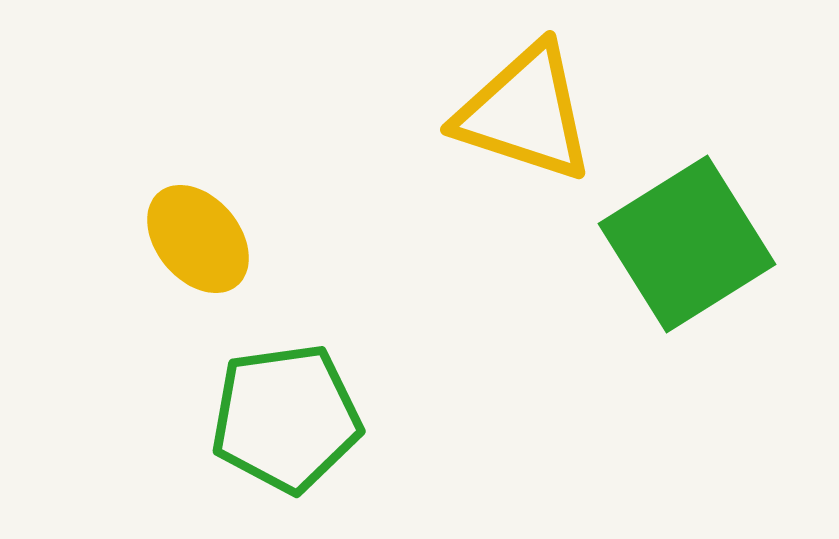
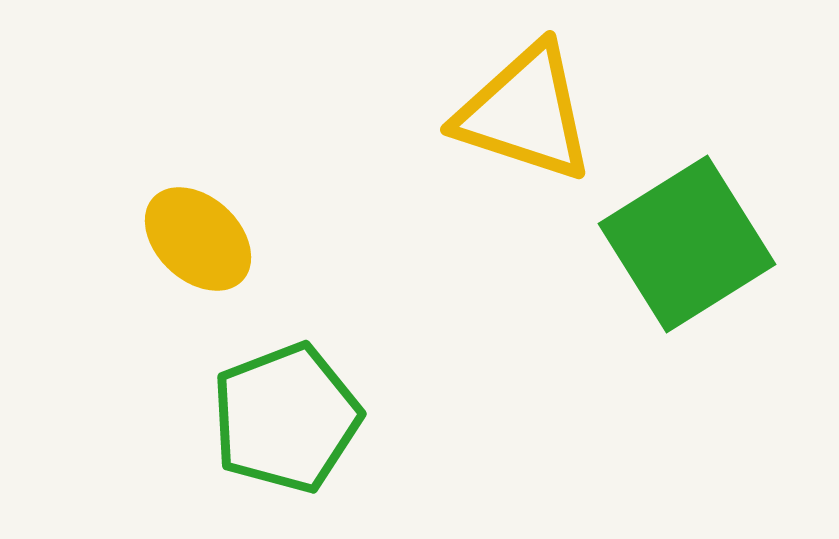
yellow ellipse: rotated 7 degrees counterclockwise
green pentagon: rotated 13 degrees counterclockwise
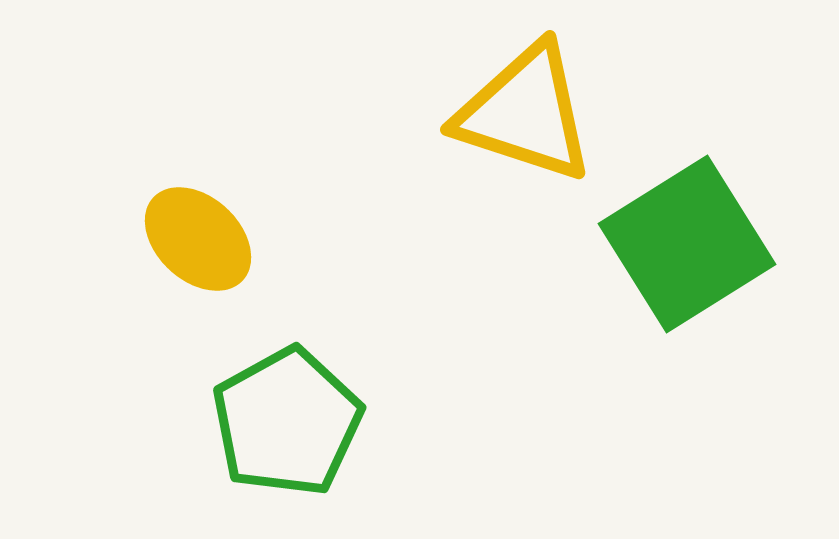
green pentagon: moved 1 px right, 4 px down; rotated 8 degrees counterclockwise
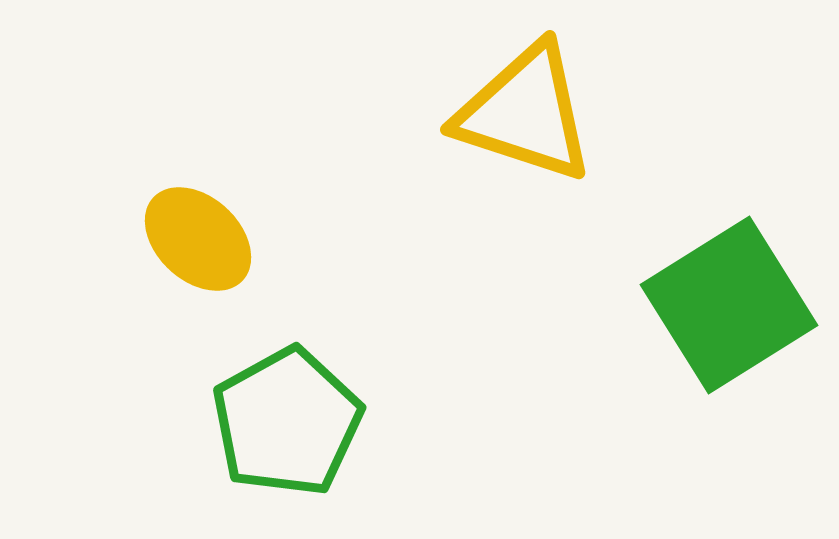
green square: moved 42 px right, 61 px down
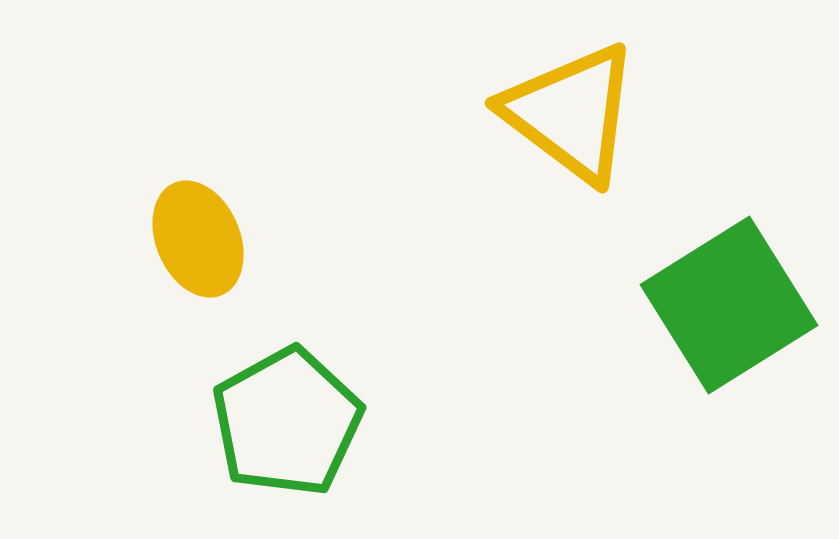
yellow triangle: moved 46 px right; rotated 19 degrees clockwise
yellow ellipse: rotated 24 degrees clockwise
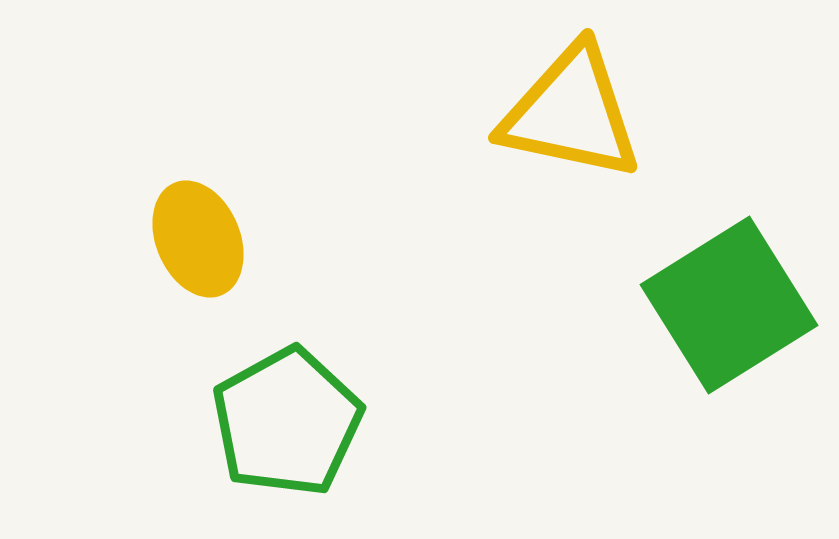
yellow triangle: rotated 25 degrees counterclockwise
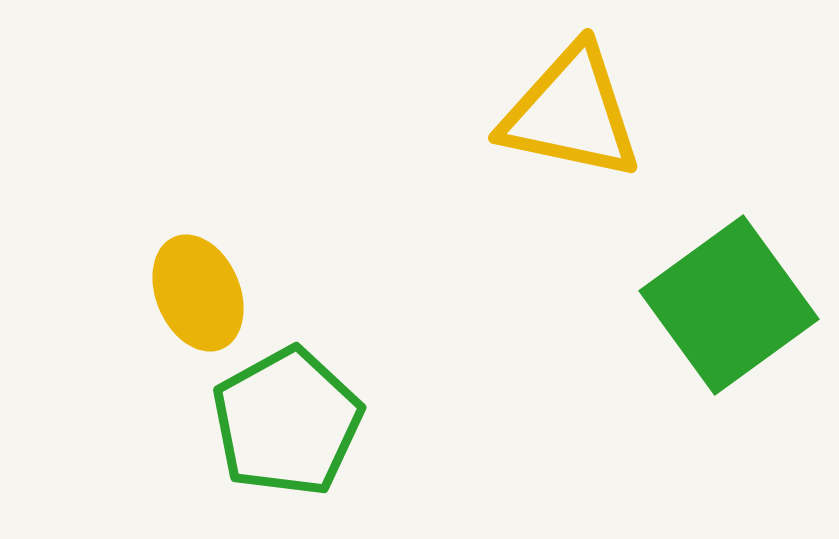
yellow ellipse: moved 54 px down
green square: rotated 4 degrees counterclockwise
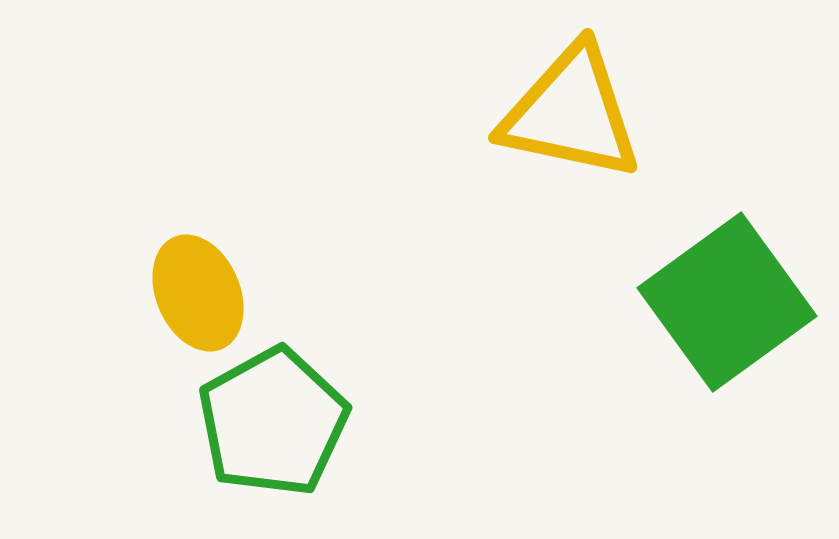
green square: moved 2 px left, 3 px up
green pentagon: moved 14 px left
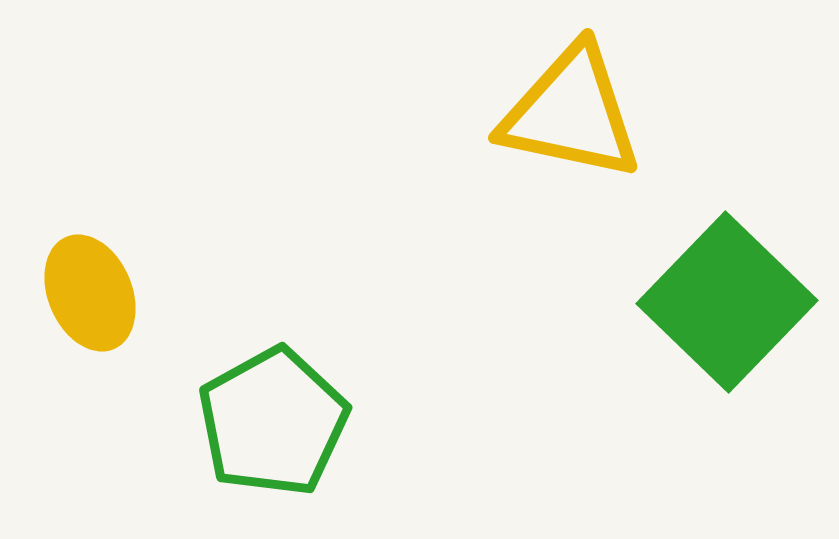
yellow ellipse: moved 108 px left
green square: rotated 10 degrees counterclockwise
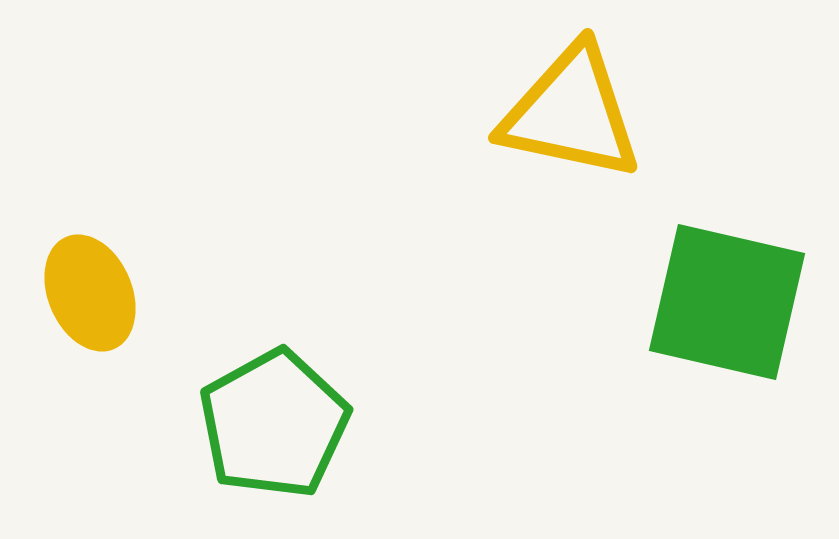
green square: rotated 31 degrees counterclockwise
green pentagon: moved 1 px right, 2 px down
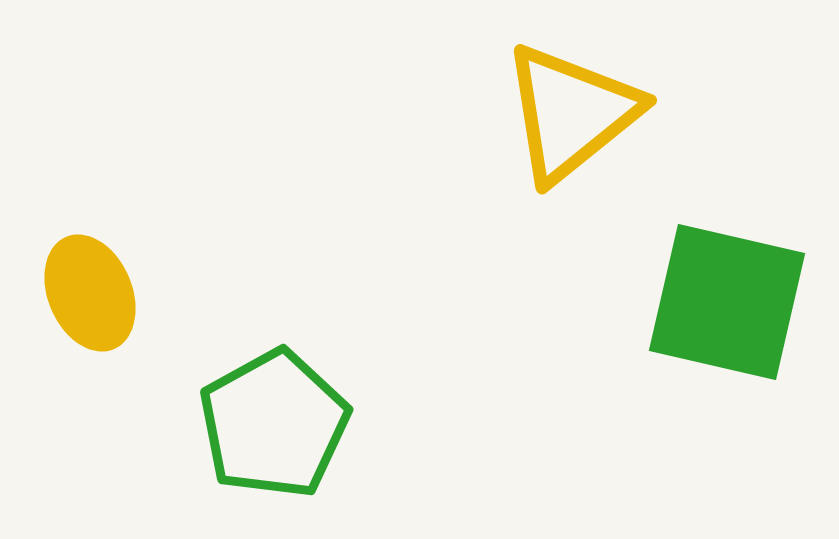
yellow triangle: rotated 51 degrees counterclockwise
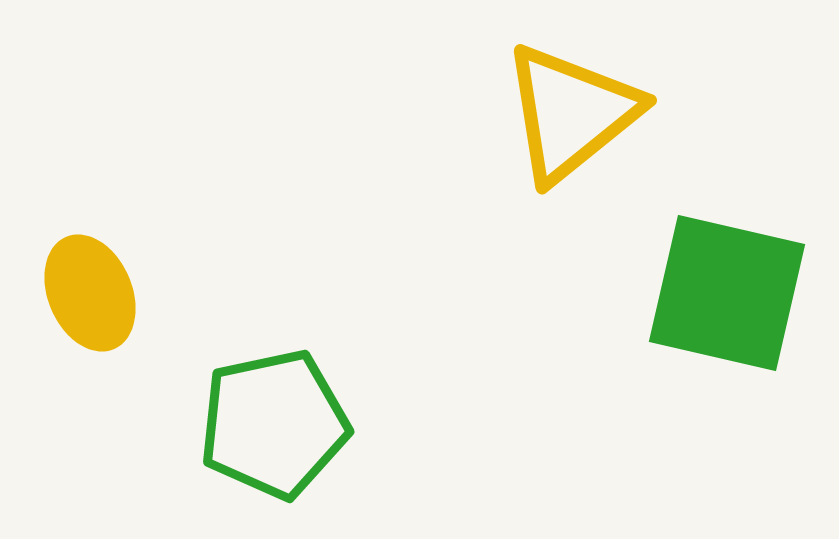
green square: moved 9 px up
green pentagon: rotated 17 degrees clockwise
